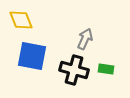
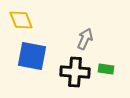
black cross: moved 1 px right, 2 px down; rotated 12 degrees counterclockwise
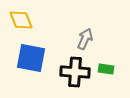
blue square: moved 1 px left, 2 px down
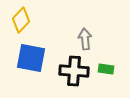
yellow diamond: rotated 65 degrees clockwise
gray arrow: rotated 30 degrees counterclockwise
black cross: moved 1 px left, 1 px up
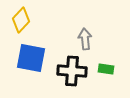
black cross: moved 2 px left
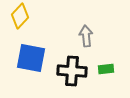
yellow diamond: moved 1 px left, 4 px up
gray arrow: moved 1 px right, 3 px up
green rectangle: rotated 14 degrees counterclockwise
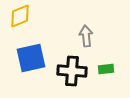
yellow diamond: rotated 25 degrees clockwise
blue square: rotated 24 degrees counterclockwise
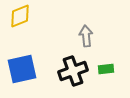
blue square: moved 9 px left, 11 px down
black cross: moved 1 px right; rotated 24 degrees counterclockwise
